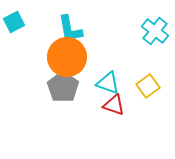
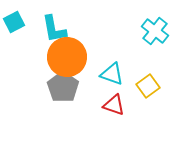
cyan L-shape: moved 16 px left
cyan triangle: moved 4 px right, 9 px up
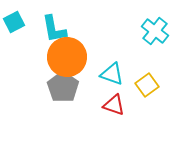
yellow square: moved 1 px left, 1 px up
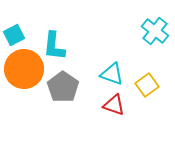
cyan square: moved 13 px down
cyan L-shape: moved 17 px down; rotated 16 degrees clockwise
orange circle: moved 43 px left, 12 px down
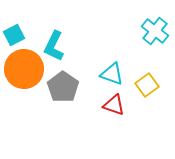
cyan L-shape: rotated 20 degrees clockwise
